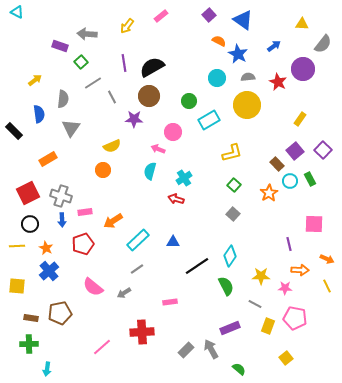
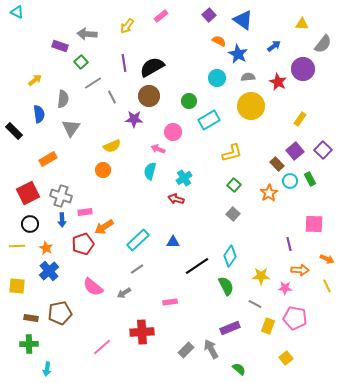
yellow circle at (247, 105): moved 4 px right, 1 px down
orange arrow at (113, 221): moved 9 px left, 6 px down
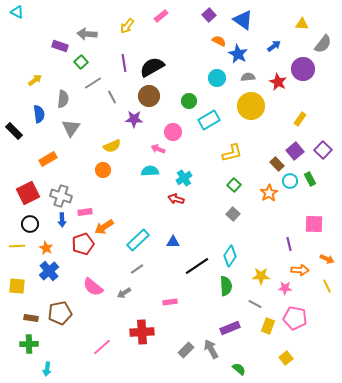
cyan semicircle at (150, 171): rotated 72 degrees clockwise
green semicircle at (226, 286): rotated 24 degrees clockwise
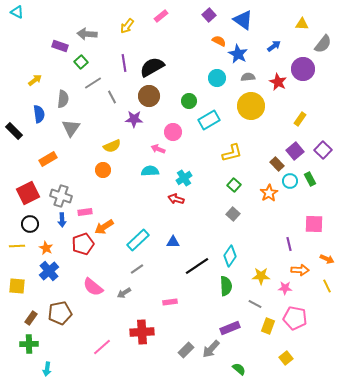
brown rectangle at (31, 318): rotated 64 degrees counterclockwise
gray arrow at (211, 349): rotated 108 degrees counterclockwise
